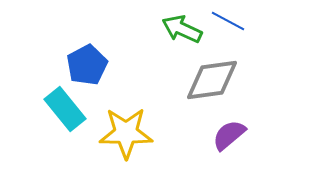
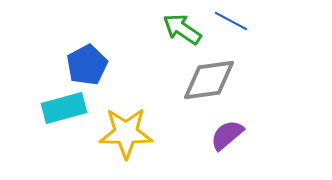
blue line: moved 3 px right
green arrow: rotated 9 degrees clockwise
gray diamond: moved 3 px left
cyan rectangle: moved 1 px left, 1 px up; rotated 66 degrees counterclockwise
purple semicircle: moved 2 px left
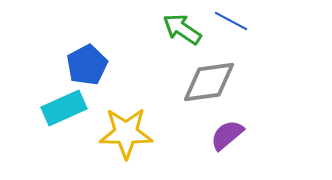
gray diamond: moved 2 px down
cyan rectangle: rotated 9 degrees counterclockwise
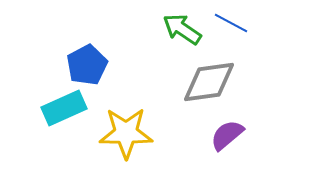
blue line: moved 2 px down
